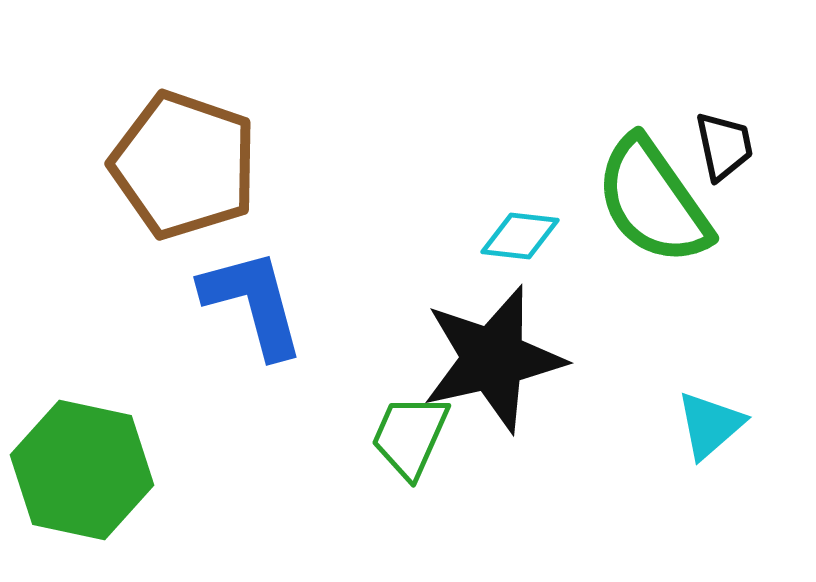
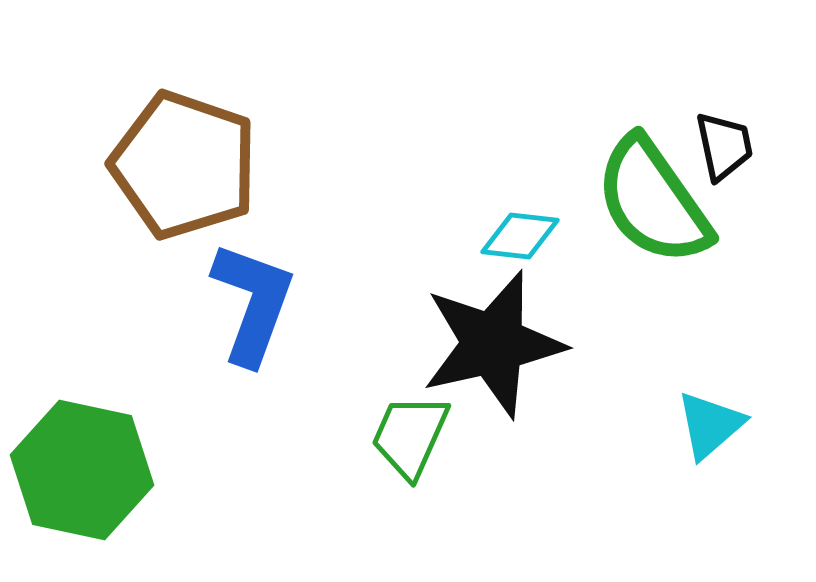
blue L-shape: rotated 35 degrees clockwise
black star: moved 15 px up
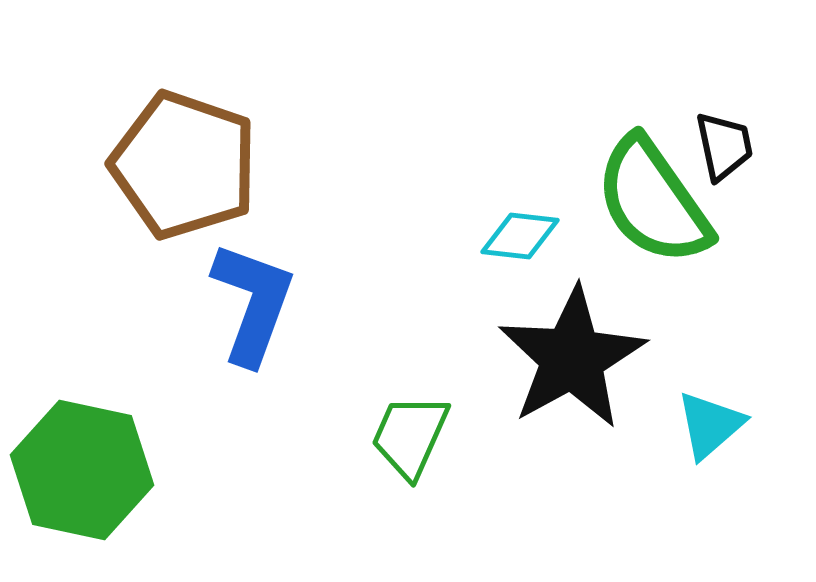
black star: moved 79 px right, 14 px down; rotated 16 degrees counterclockwise
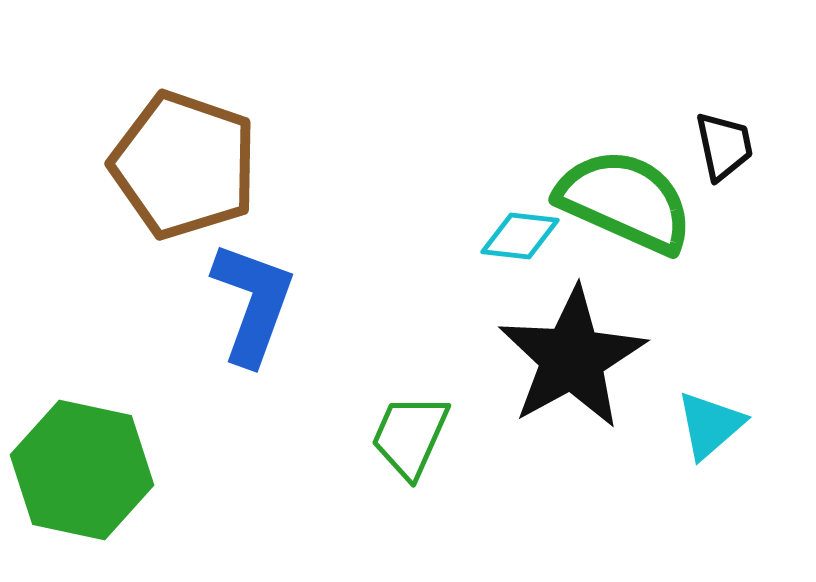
green semicircle: moved 28 px left; rotated 149 degrees clockwise
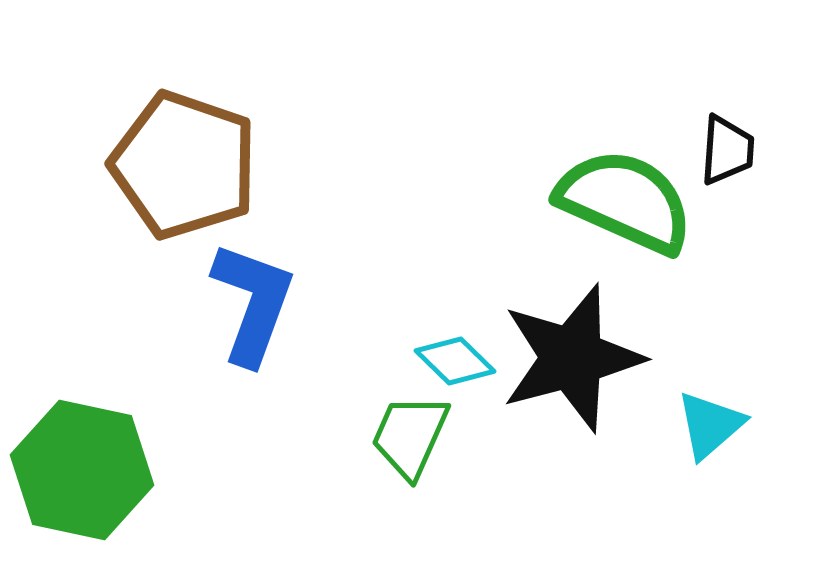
black trapezoid: moved 3 px right, 4 px down; rotated 16 degrees clockwise
cyan diamond: moved 65 px left, 125 px down; rotated 38 degrees clockwise
black star: rotated 14 degrees clockwise
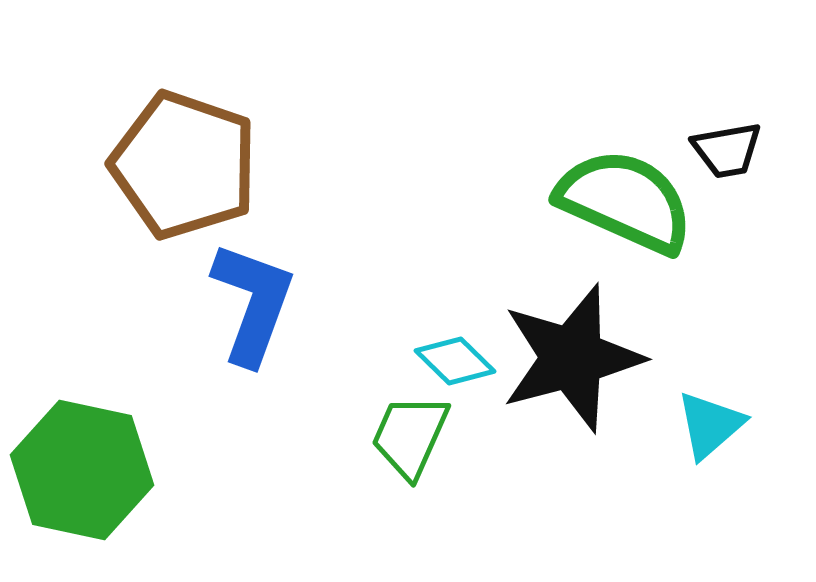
black trapezoid: rotated 76 degrees clockwise
